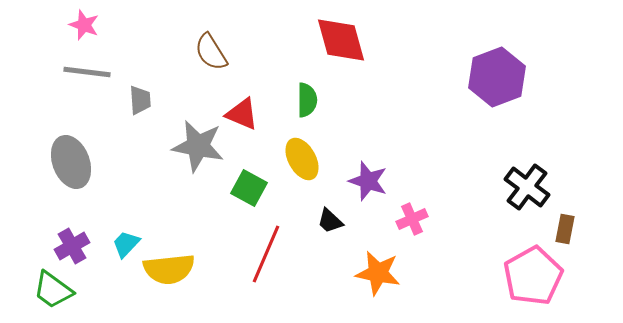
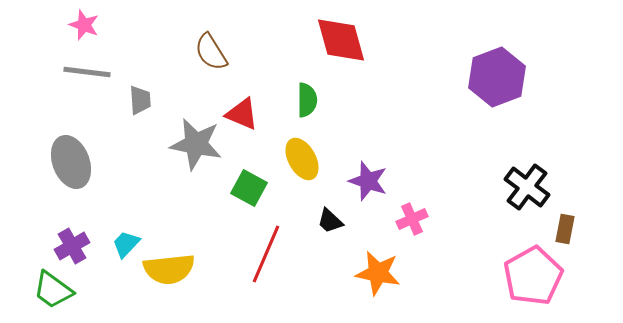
gray star: moved 2 px left, 2 px up
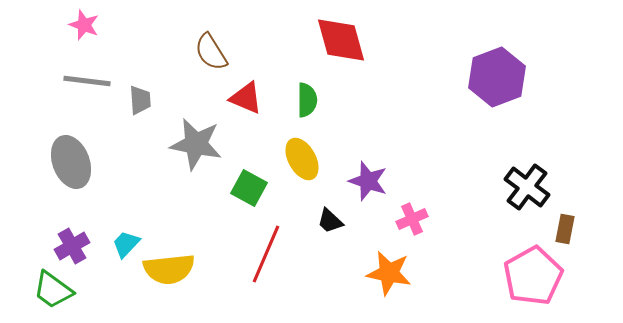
gray line: moved 9 px down
red triangle: moved 4 px right, 16 px up
orange star: moved 11 px right
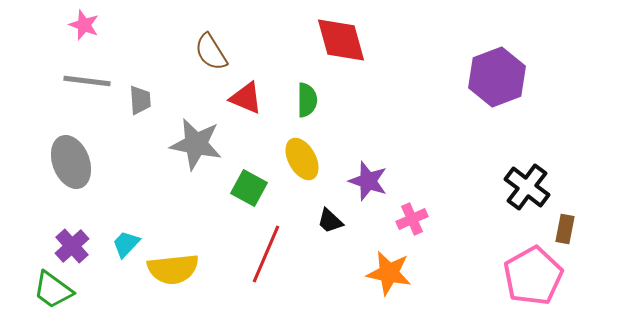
purple cross: rotated 12 degrees counterclockwise
yellow semicircle: moved 4 px right
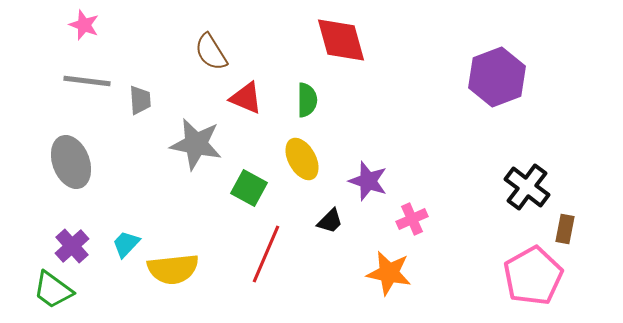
black trapezoid: rotated 88 degrees counterclockwise
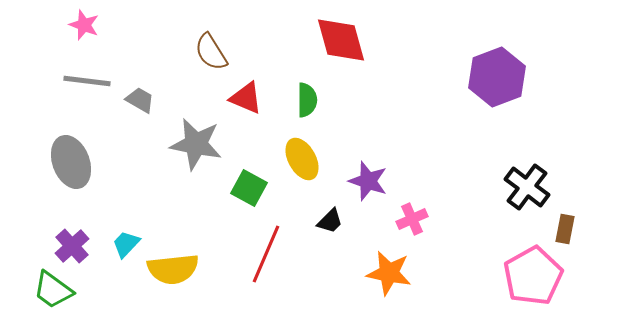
gray trapezoid: rotated 56 degrees counterclockwise
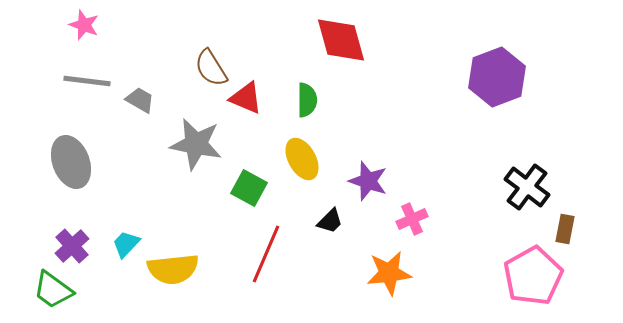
brown semicircle: moved 16 px down
orange star: rotated 18 degrees counterclockwise
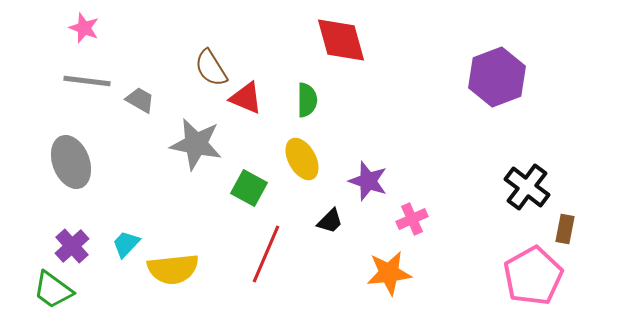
pink star: moved 3 px down
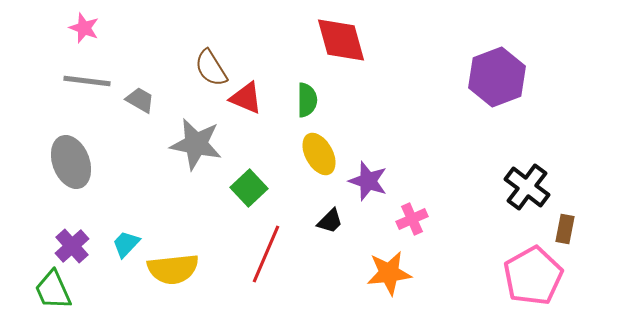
yellow ellipse: moved 17 px right, 5 px up
green square: rotated 18 degrees clockwise
green trapezoid: rotated 30 degrees clockwise
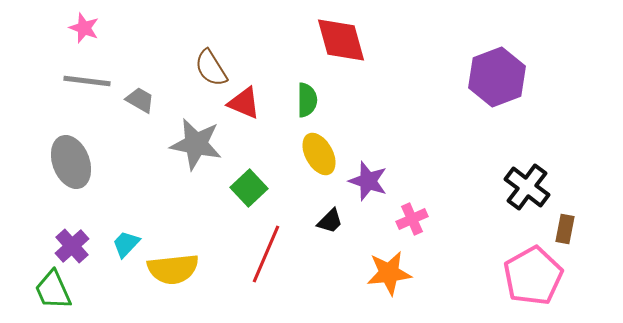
red triangle: moved 2 px left, 5 px down
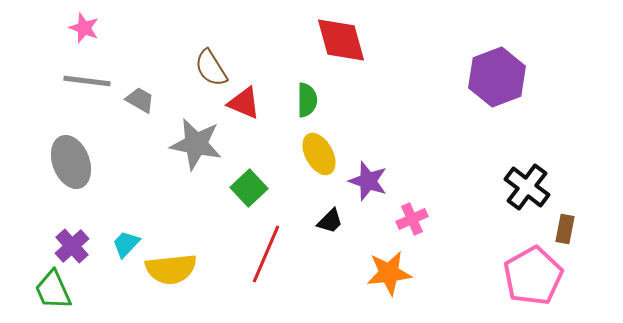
yellow semicircle: moved 2 px left
